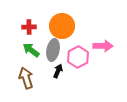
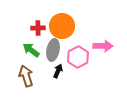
red cross: moved 9 px right, 1 px down
brown arrow: moved 2 px up
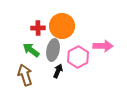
brown arrow: moved 1 px left, 1 px up
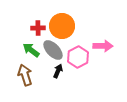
gray ellipse: rotated 55 degrees counterclockwise
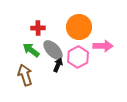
orange circle: moved 17 px right, 1 px down
black arrow: moved 6 px up
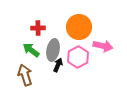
pink arrow: rotated 12 degrees clockwise
gray ellipse: rotated 55 degrees clockwise
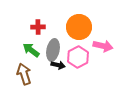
red cross: moved 1 px up
black arrow: rotated 80 degrees clockwise
brown arrow: moved 1 px left, 1 px up
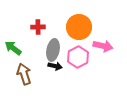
green arrow: moved 18 px left, 2 px up
black arrow: moved 3 px left, 1 px down
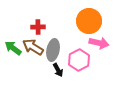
orange circle: moved 10 px right, 6 px up
pink arrow: moved 4 px left, 3 px up
pink hexagon: moved 1 px right, 3 px down
black arrow: moved 3 px right, 4 px down; rotated 48 degrees clockwise
brown arrow: moved 9 px right, 27 px up; rotated 40 degrees counterclockwise
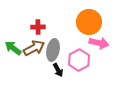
orange circle: moved 1 px down
brown arrow: moved 1 px right, 1 px down; rotated 120 degrees clockwise
